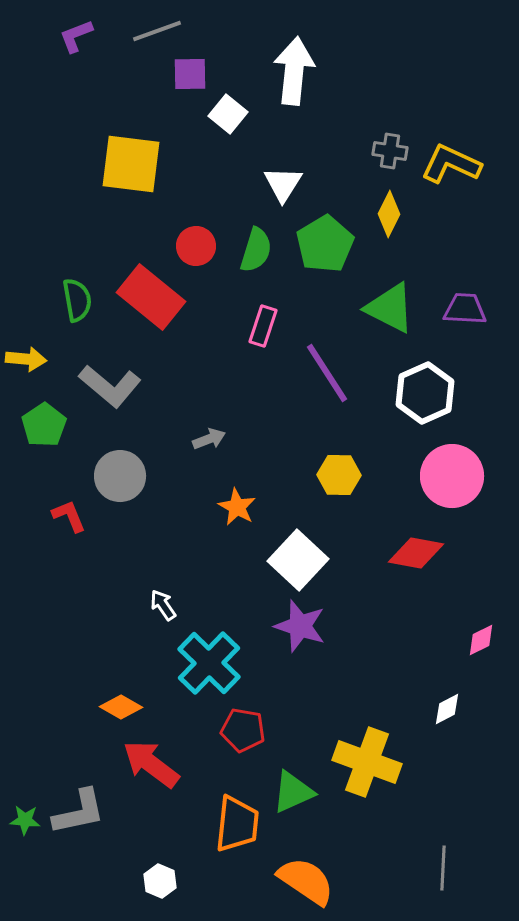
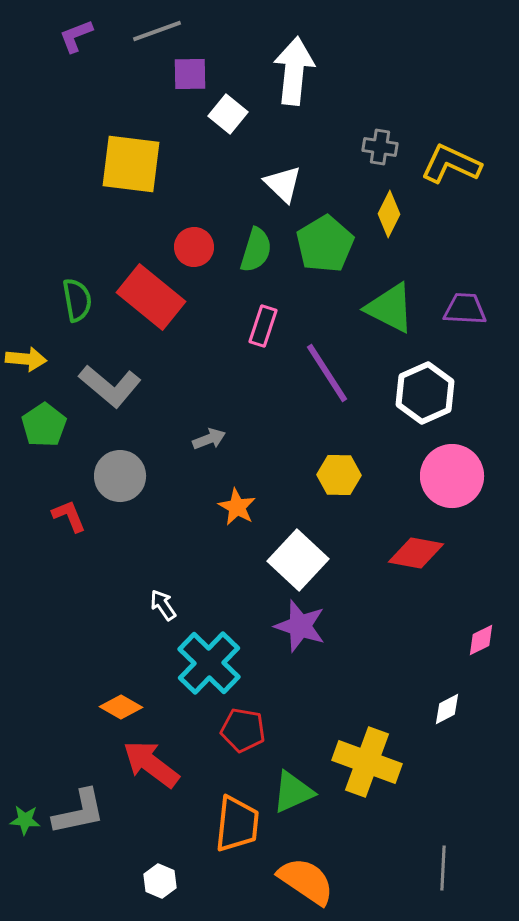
gray cross at (390, 151): moved 10 px left, 4 px up
white triangle at (283, 184): rotated 18 degrees counterclockwise
red circle at (196, 246): moved 2 px left, 1 px down
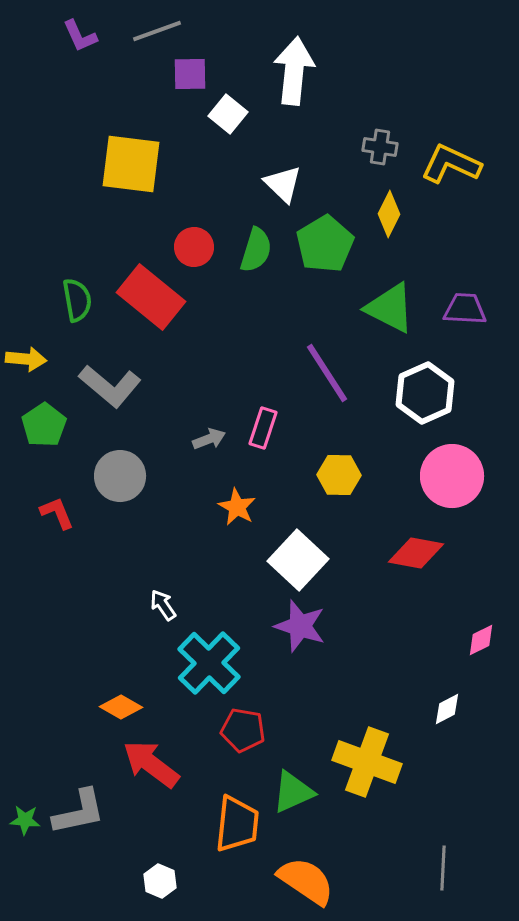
purple L-shape at (76, 36): moved 4 px right; rotated 93 degrees counterclockwise
pink rectangle at (263, 326): moved 102 px down
red L-shape at (69, 516): moved 12 px left, 3 px up
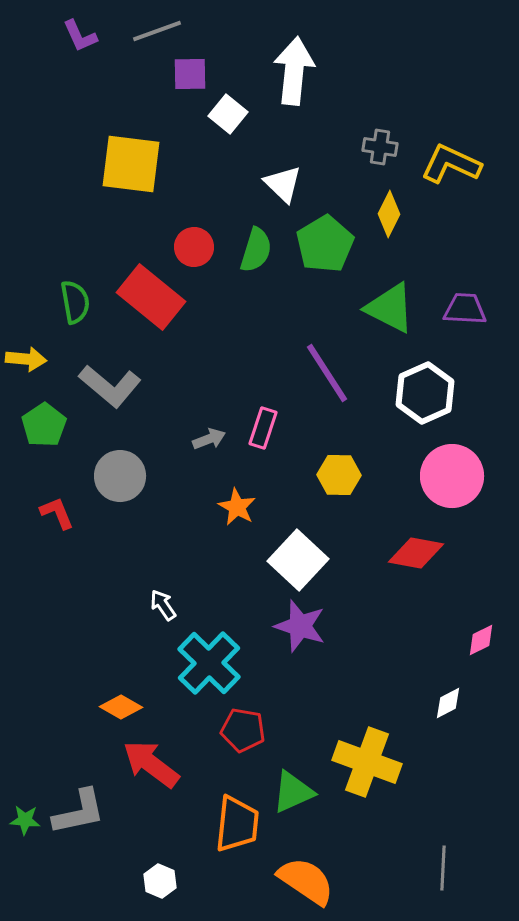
green semicircle at (77, 300): moved 2 px left, 2 px down
white diamond at (447, 709): moved 1 px right, 6 px up
